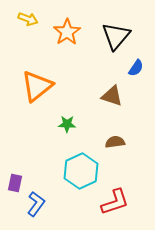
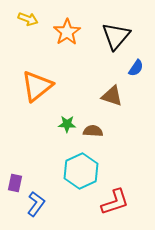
brown semicircle: moved 22 px left, 11 px up; rotated 12 degrees clockwise
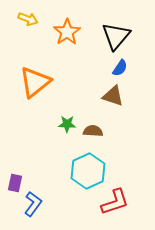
blue semicircle: moved 16 px left
orange triangle: moved 2 px left, 4 px up
brown triangle: moved 1 px right
cyan hexagon: moved 7 px right
blue L-shape: moved 3 px left
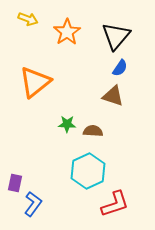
red L-shape: moved 2 px down
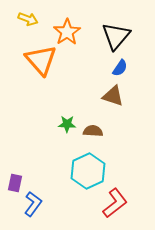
orange triangle: moved 6 px right, 22 px up; rotated 32 degrees counterclockwise
red L-shape: moved 1 px up; rotated 20 degrees counterclockwise
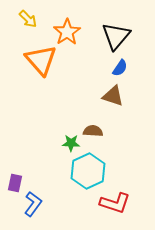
yellow arrow: rotated 24 degrees clockwise
green star: moved 4 px right, 19 px down
red L-shape: rotated 56 degrees clockwise
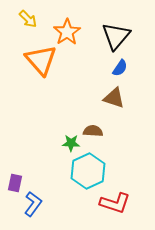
brown triangle: moved 1 px right, 2 px down
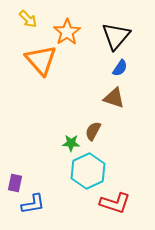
brown semicircle: rotated 66 degrees counterclockwise
blue L-shape: rotated 45 degrees clockwise
